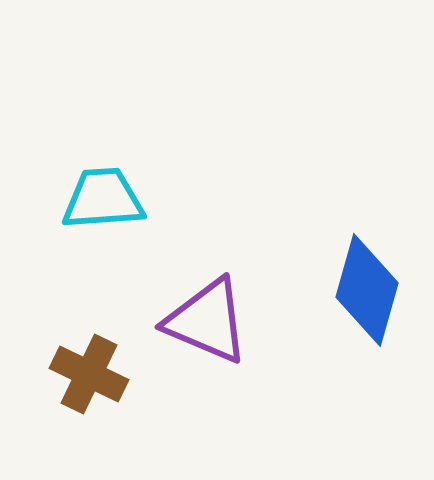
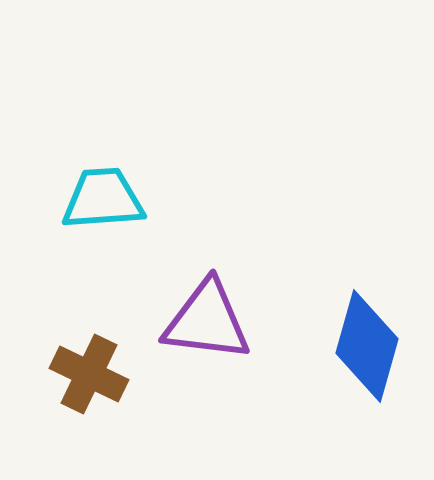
blue diamond: moved 56 px down
purple triangle: rotated 16 degrees counterclockwise
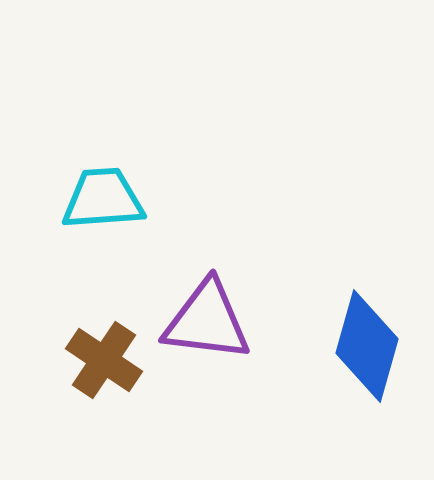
brown cross: moved 15 px right, 14 px up; rotated 8 degrees clockwise
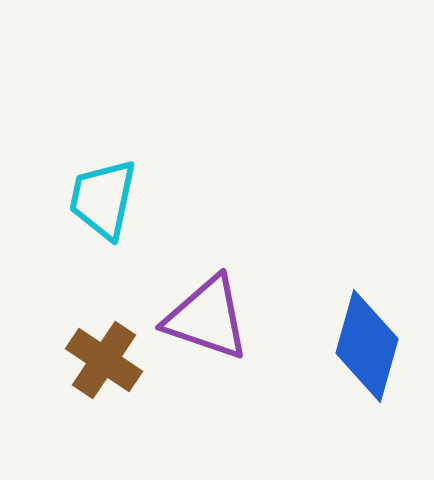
cyan trapezoid: rotated 74 degrees counterclockwise
purple triangle: moved 3 px up; rotated 12 degrees clockwise
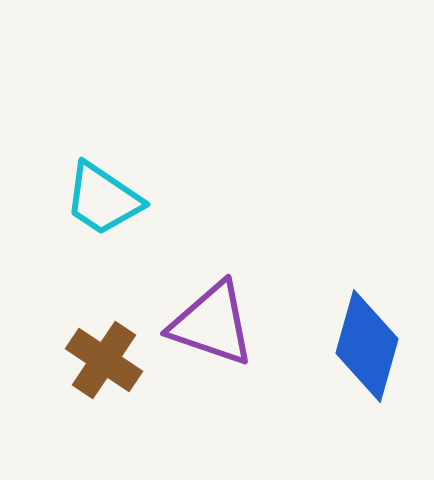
cyan trapezoid: rotated 68 degrees counterclockwise
purple triangle: moved 5 px right, 6 px down
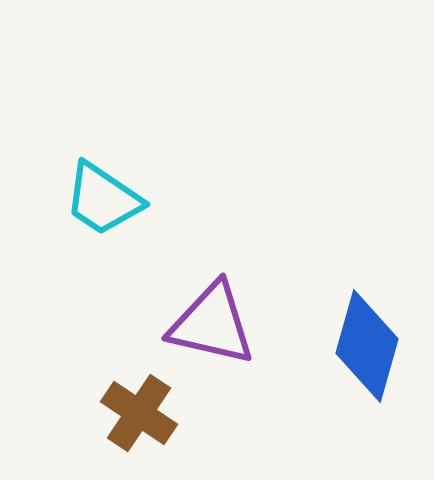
purple triangle: rotated 6 degrees counterclockwise
brown cross: moved 35 px right, 53 px down
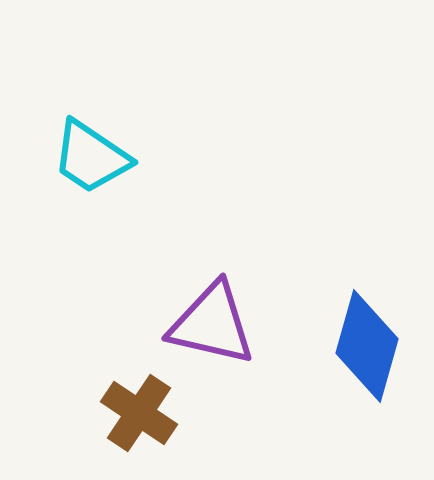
cyan trapezoid: moved 12 px left, 42 px up
